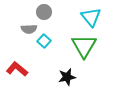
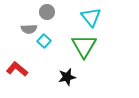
gray circle: moved 3 px right
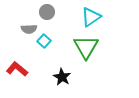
cyan triangle: rotated 35 degrees clockwise
green triangle: moved 2 px right, 1 px down
black star: moved 5 px left; rotated 30 degrees counterclockwise
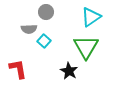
gray circle: moved 1 px left
red L-shape: moved 1 px right; rotated 40 degrees clockwise
black star: moved 7 px right, 6 px up
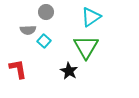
gray semicircle: moved 1 px left, 1 px down
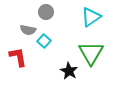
gray semicircle: rotated 14 degrees clockwise
green triangle: moved 5 px right, 6 px down
red L-shape: moved 12 px up
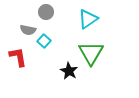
cyan triangle: moved 3 px left, 2 px down
